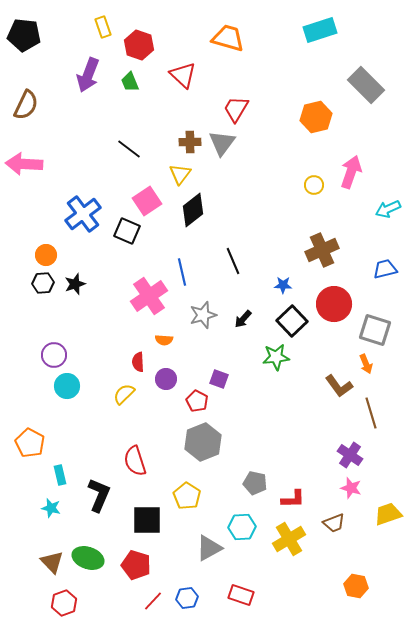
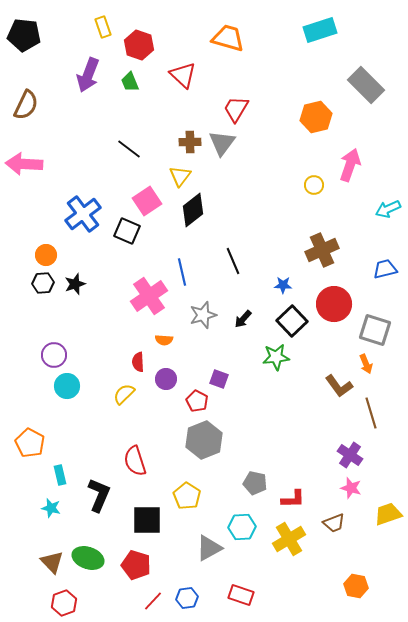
pink arrow at (351, 172): moved 1 px left, 7 px up
yellow triangle at (180, 174): moved 2 px down
gray hexagon at (203, 442): moved 1 px right, 2 px up
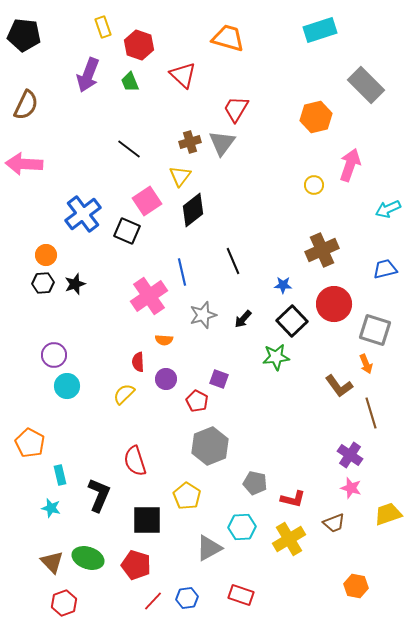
brown cross at (190, 142): rotated 15 degrees counterclockwise
gray hexagon at (204, 440): moved 6 px right, 6 px down
red L-shape at (293, 499): rotated 15 degrees clockwise
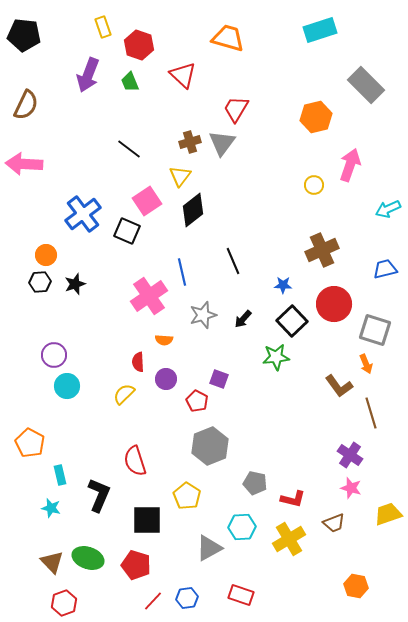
black hexagon at (43, 283): moved 3 px left, 1 px up
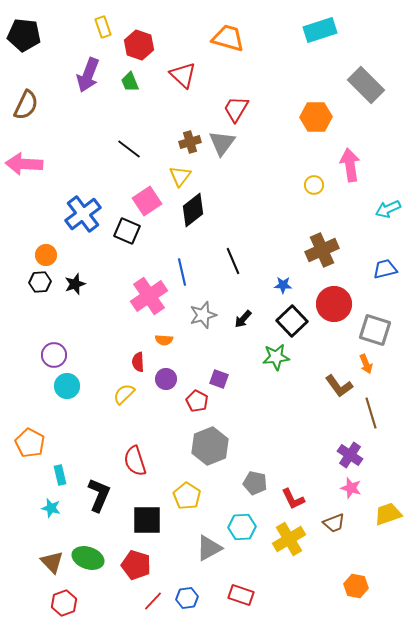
orange hexagon at (316, 117): rotated 12 degrees clockwise
pink arrow at (350, 165): rotated 28 degrees counterclockwise
red L-shape at (293, 499): rotated 50 degrees clockwise
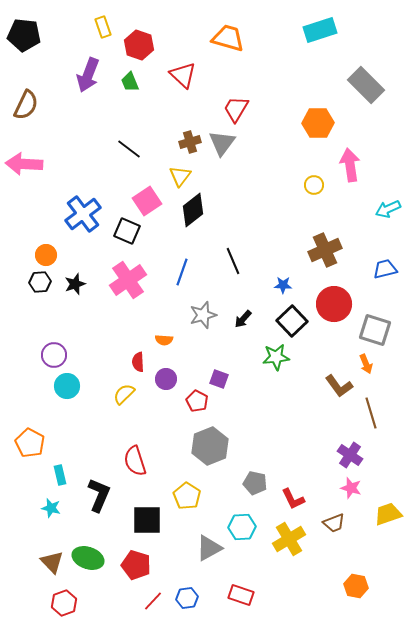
orange hexagon at (316, 117): moved 2 px right, 6 px down
brown cross at (322, 250): moved 3 px right
blue line at (182, 272): rotated 32 degrees clockwise
pink cross at (149, 296): moved 21 px left, 16 px up
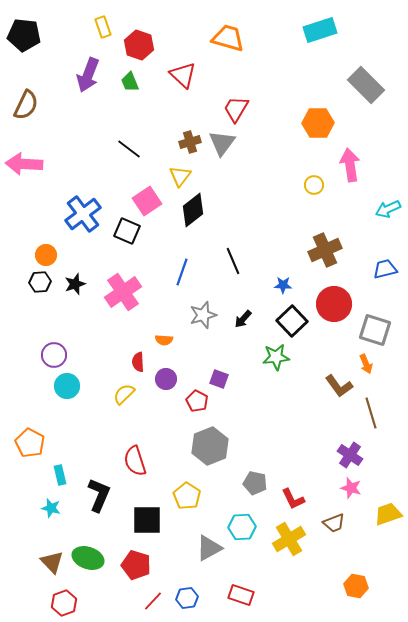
pink cross at (128, 280): moved 5 px left, 12 px down
